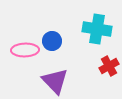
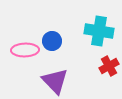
cyan cross: moved 2 px right, 2 px down
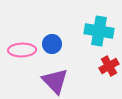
blue circle: moved 3 px down
pink ellipse: moved 3 px left
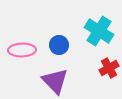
cyan cross: rotated 24 degrees clockwise
blue circle: moved 7 px right, 1 px down
red cross: moved 2 px down
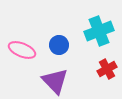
cyan cross: rotated 36 degrees clockwise
pink ellipse: rotated 24 degrees clockwise
red cross: moved 2 px left, 1 px down
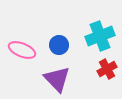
cyan cross: moved 1 px right, 5 px down
purple triangle: moved 2 px right, 2 px up
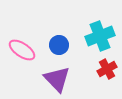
pink ellipse: rotated 12 degrees clockwise
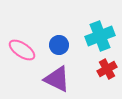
purple triangle: rotated 20 degrees counterclockwise
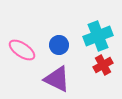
cyan cross: moved 2 px left
red cross: moved 4 px left, 4 px up
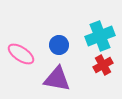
cyan cross: moved 2 px right
pink ellipse: moved 1 px left, 4 px down
purple triangle: rotated 16 degrees counterclockwise
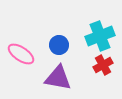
purple triangle: moved 1 px right, 1 px up
